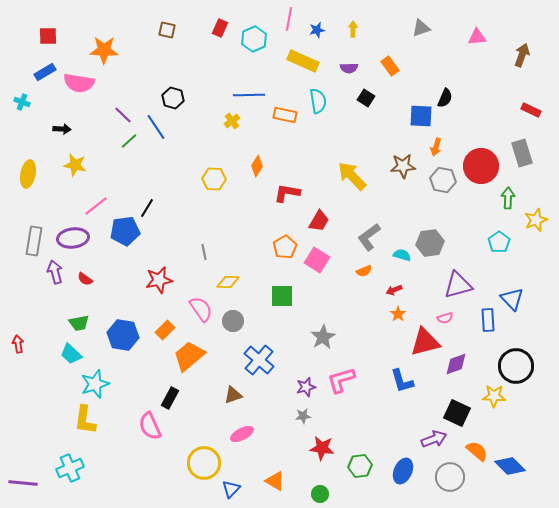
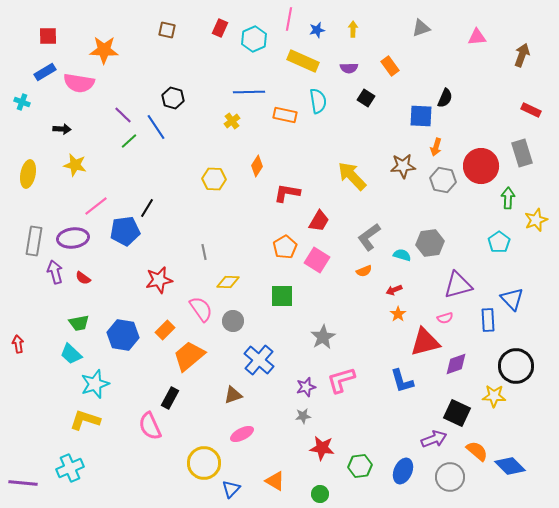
blue line at (249, 95): moved 3 px up
red semicircle at (85, 279): moved 2 px left, 1 px up
yellow L-shape at (85, 420): rotated 100 degrees clockwise
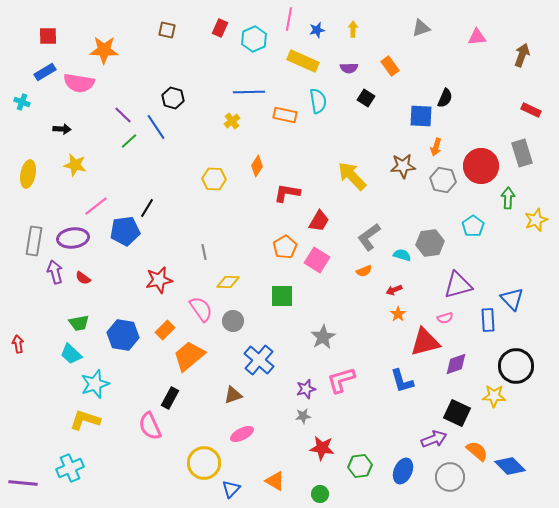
cyan pentagon at (499, 242): moved 26 px left, 16 px up
purple star at (306, 387): moved 2 px down
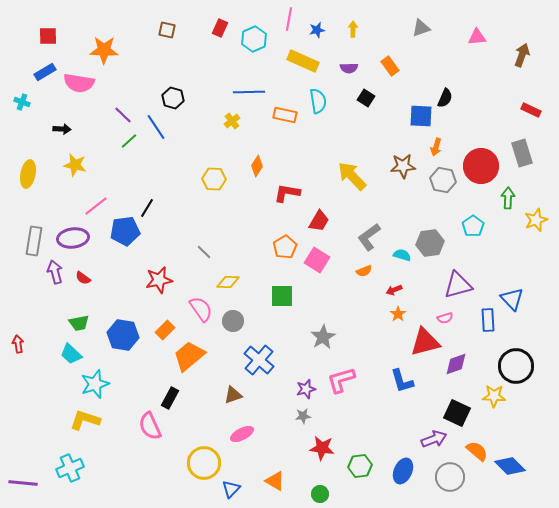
gray line at (204, 252): rotated 35 degrees counterclockwise
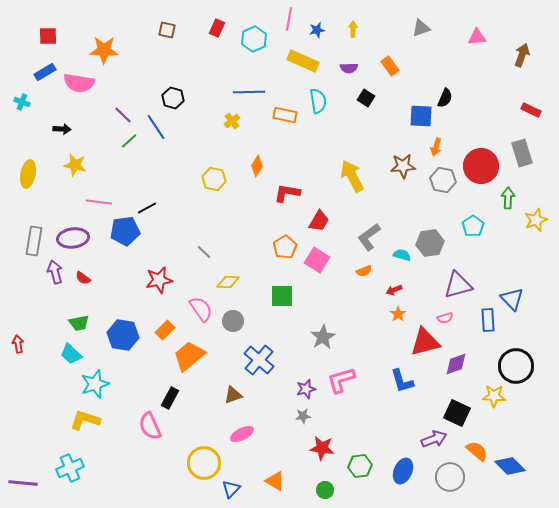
red rectangle at (220, 28): moved 3 px left
yellow arrow at (352, 176): rotated 16 degrees clockwise
yellow hexagon at (214, 179): rotated 10 degrees clockwise
pink line at (96, 206): moved 3 px right, 4 px up; rotated 45 degrees clockwise
black line at (147, 208): rotated 30 degrees clockwise
green circle at (320, 494): moved 5 px right, 4 px up
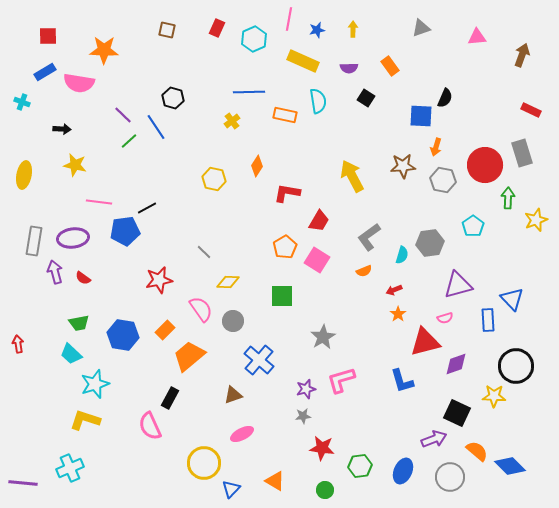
red circle at (481, 166): moved 4 px right, 1 px up
yellow ellipse at (28, 174): moved 4 px left, 1 px down
cyan semicircle at (402, 255): rotated 90 degrees clockwise
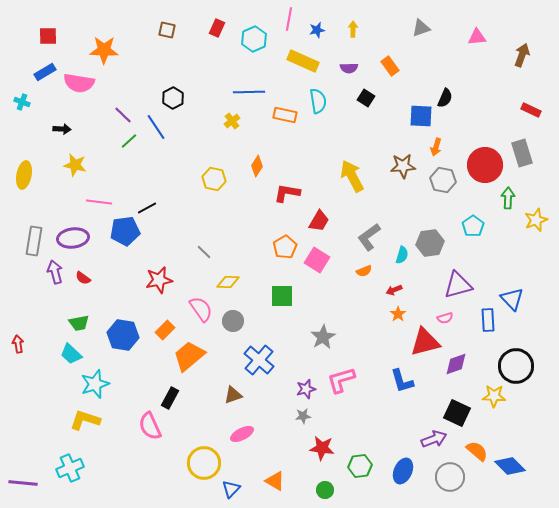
black hexagon at (173, 98): rotated 15 degrees clockwise
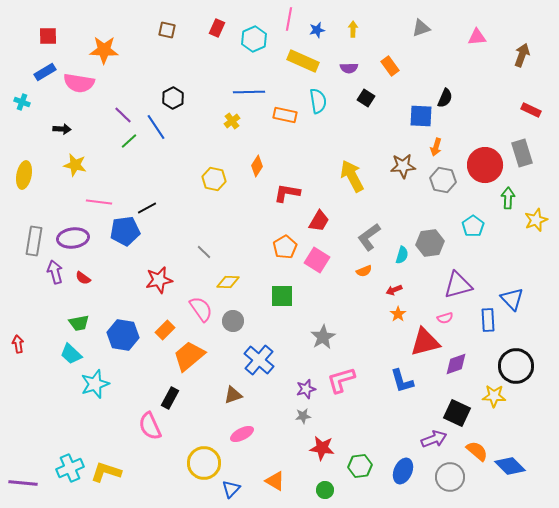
yellow L-shape at (85, 420): moved 21 px right, 52 px down
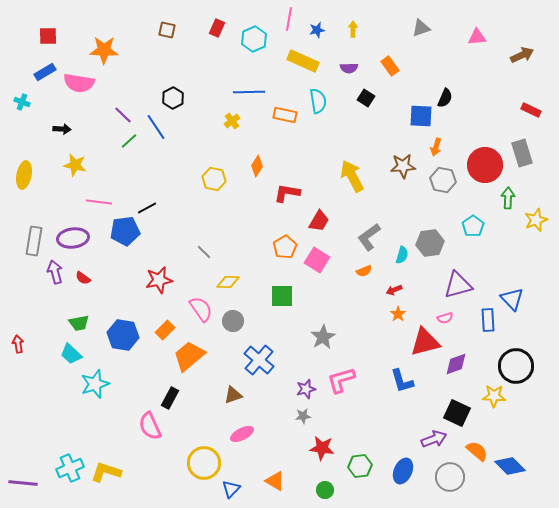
brown arrow at (522, 55): rotated 45 degrees clockwise
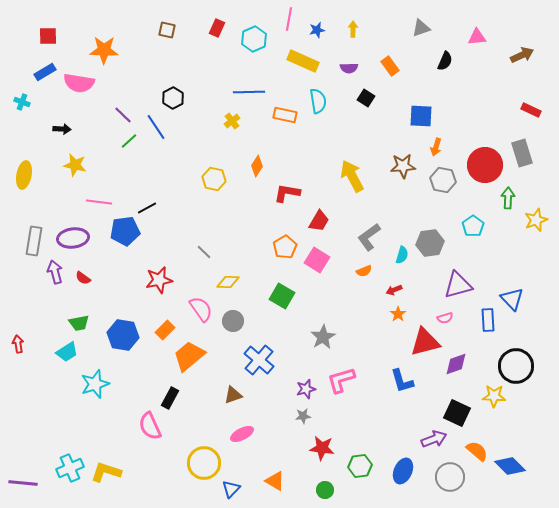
black semicircle at (445, 98): moved 37 px up
green square at (282, 296): rotated 30 degrees clockwise
cyan trapezoid at (71, 354): moved 4 px left, 2 px up; rotated 75 degrees counterclockwise
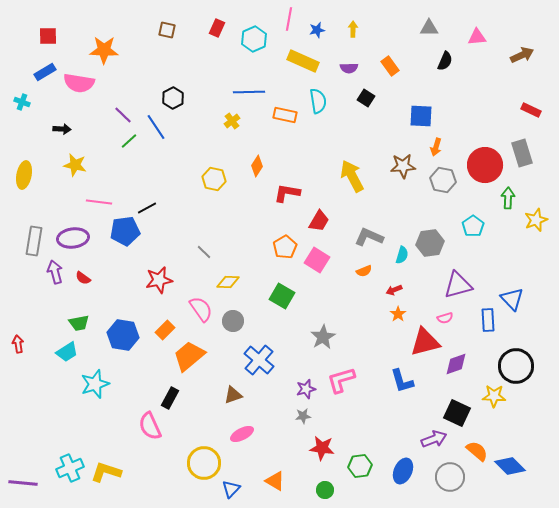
gray triangle at (421, 28): moved 8 px right; rotated 18 degrees clockwise
gray L-shape at (369, 237): rotated 60 degrees clockwise
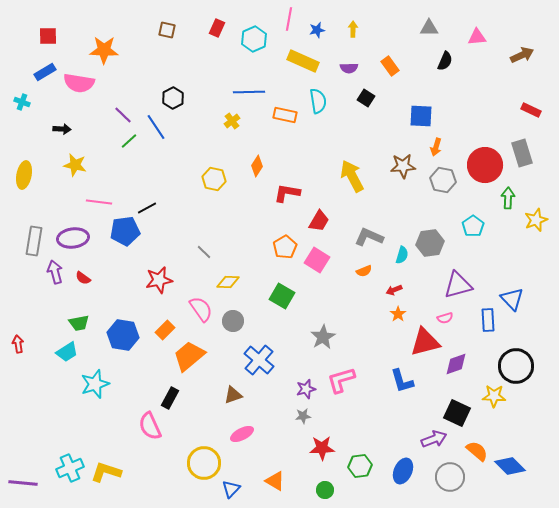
red star at (322, 448): rotated 10 degrees counterclockwise
